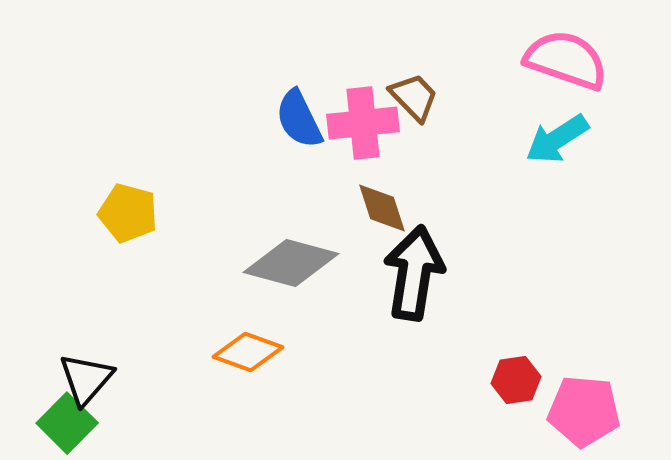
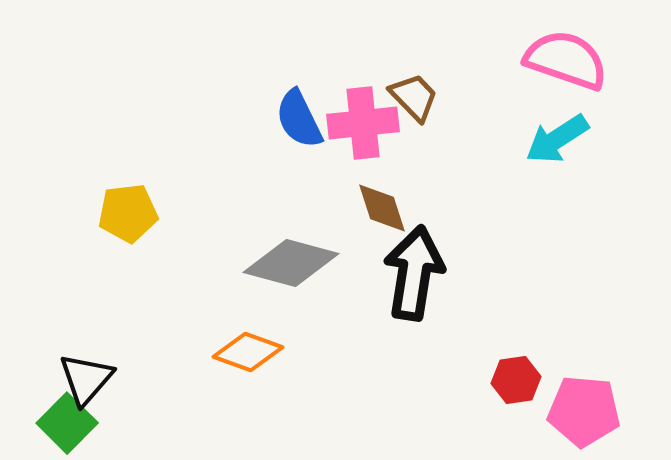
yellow pentagon: rotated 22 degrees counterclockwise
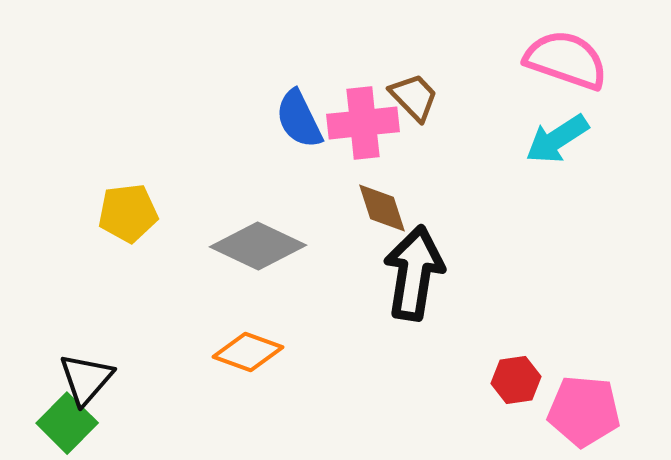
gray diamond: moved 33 px left, 17 px up; rotated 10 degrees clockwise
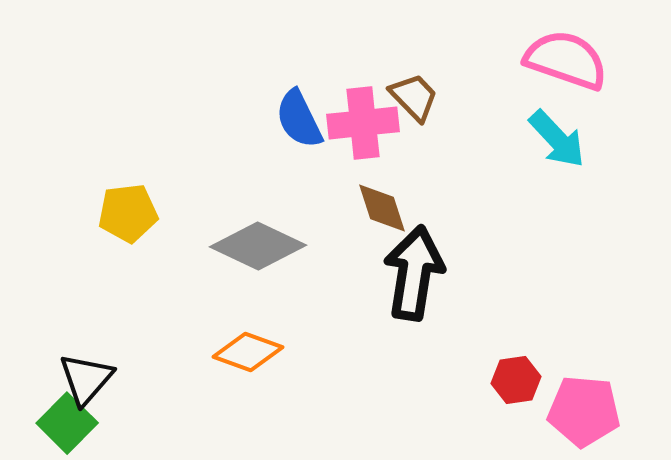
cyan arrow: rotated 100 degrees counterclockwise
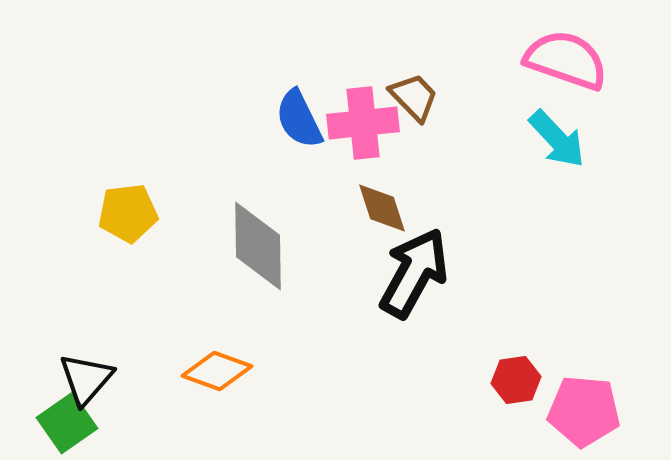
gray diamond: rotated 64 degrees clockwise
black arrow: rotated 20 degrees clockwise
orange diamond: moved 31 px left, 19 px down
green square: rotated 10 degrees clockwise
